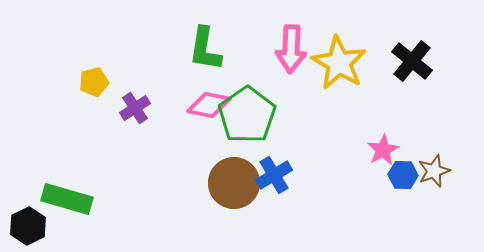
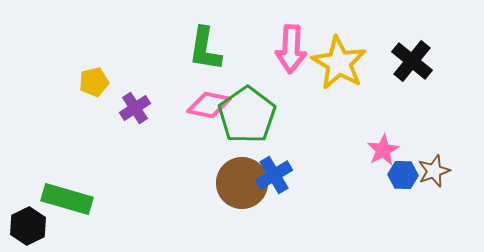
brown circle: moved 8 px right
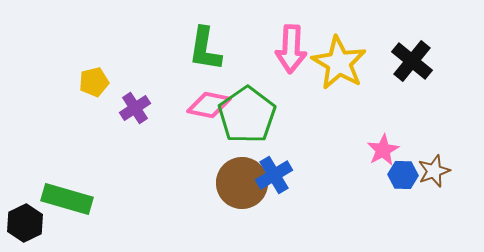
black hexagon: moved 3 px left, 3 px up
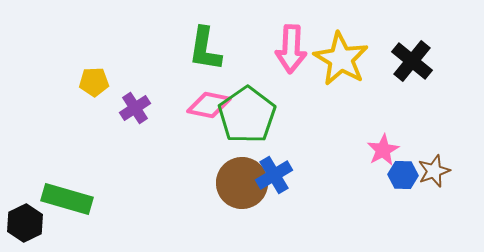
yellow star: moved 2 px right, 4 px up
yellow pentagon: rotated 12 degrees clockwise
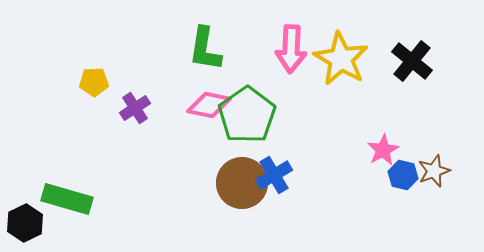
blue hexagon: rotated 12 degrees clockwise
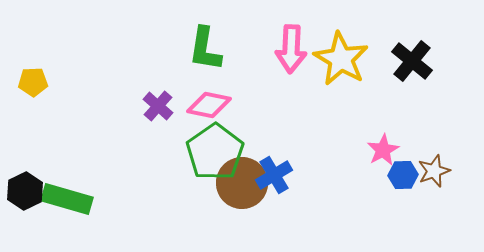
yellow pentagon: moved 61 px left
purple cross: moved 23 px right, 2 px up; rotated 16 degrees counterclockwise
green pentagon: moved 32 px left, 37 px down
blue hexagon: rotated 16 degrees counterclockwise
black hexagon: moved 32 px up
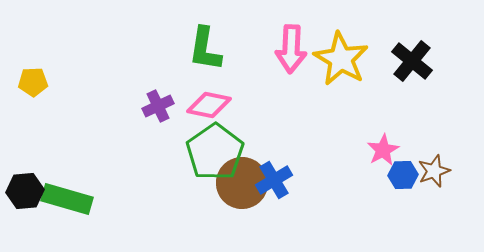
purple cross: rotated 24 degrees clockwise
blue cross: moved 5 px down
black hexagon: rotated 21 degrees clockwise
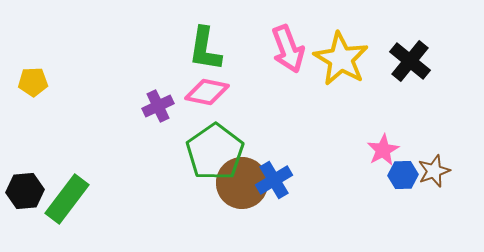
pink arrow: moved 3 px left; rotated 24 degrees counterclockwise
black cross: moved 2 px left
pink diamond: moved 2 px left, 13 px up
green rectangle: rotated 69 degrees counterclockwise
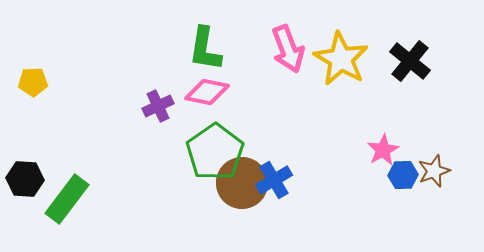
black hexagon: moved 12 px up; rotated 9 degrees clockwise
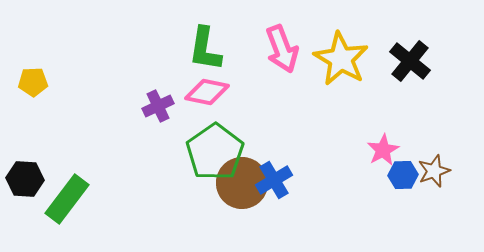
pink arrow: moved 6 px left
